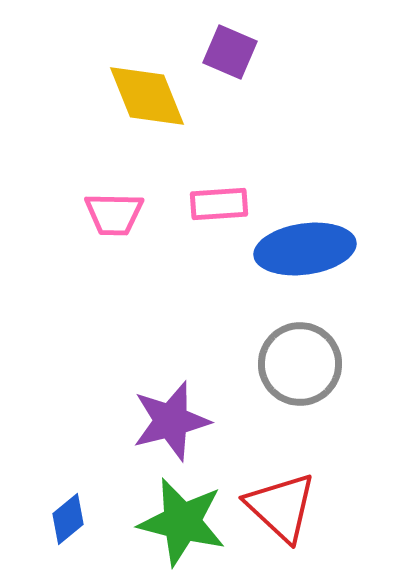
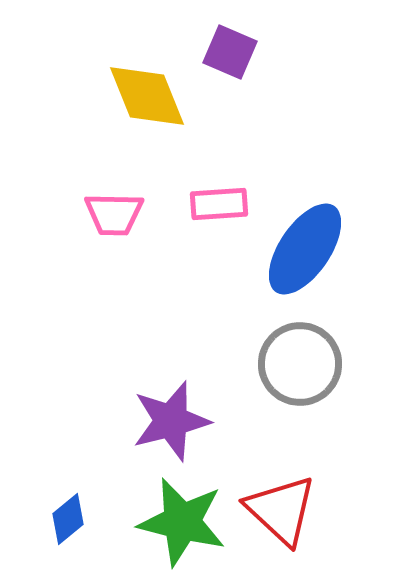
blue ellipse: rotated 48 degrees counterclockwise
red triangle: moved 3 px down
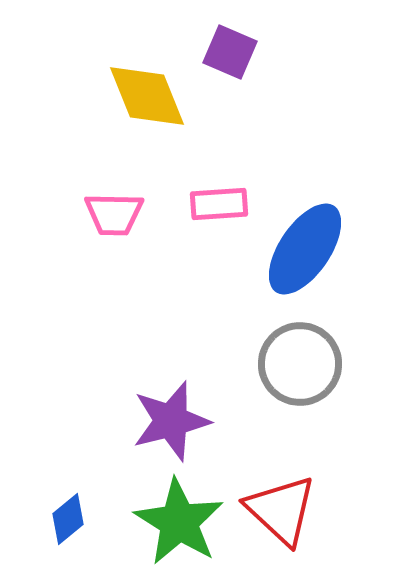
green star: moved 3 px left; rotated 18 degrees clockwise
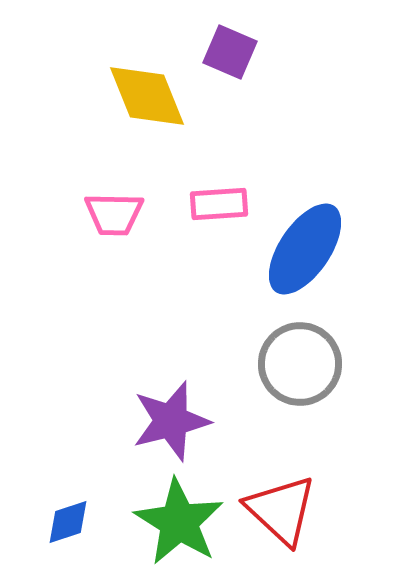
blue diamond: moved 3 px down; rotated 21 degrees clockwise
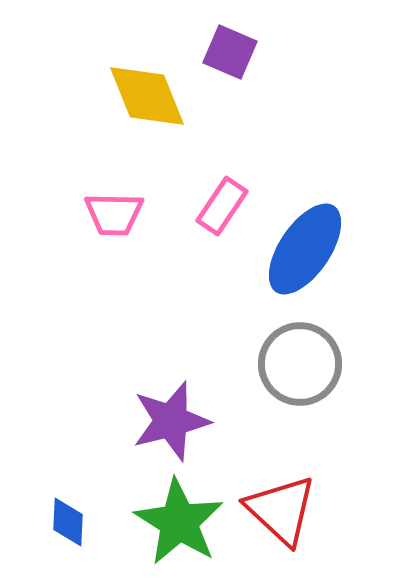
pink rectangle: moved 3 px right, 2 px down; rotated 52 degrees counterclockwise
blue diamond: rotated 69 degrees counterclockwise
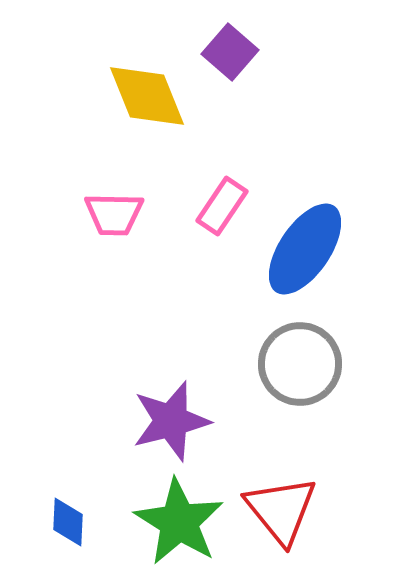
purple square: rotated 18 degrees clockwise
red triangle: rotated 8 degrees clockwise
